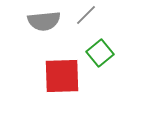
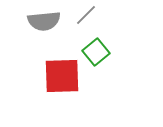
green square: moved 4 px left, 1 px up
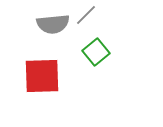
gray semicircle: moved 9 px right, 3 px down
red square: moved 20 px left
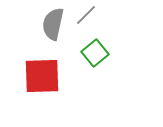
gray semicircle: rotated 108 degrees clockwise
green square: moved 1 px left, 1 px down
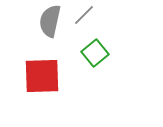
gray line: moved 2 px left
gray semicircle: moved 3 px left, 3 px up
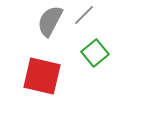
gray semicircle: rotated 16 degrees clockwise
red square: rotated 15 degrees clockwise
